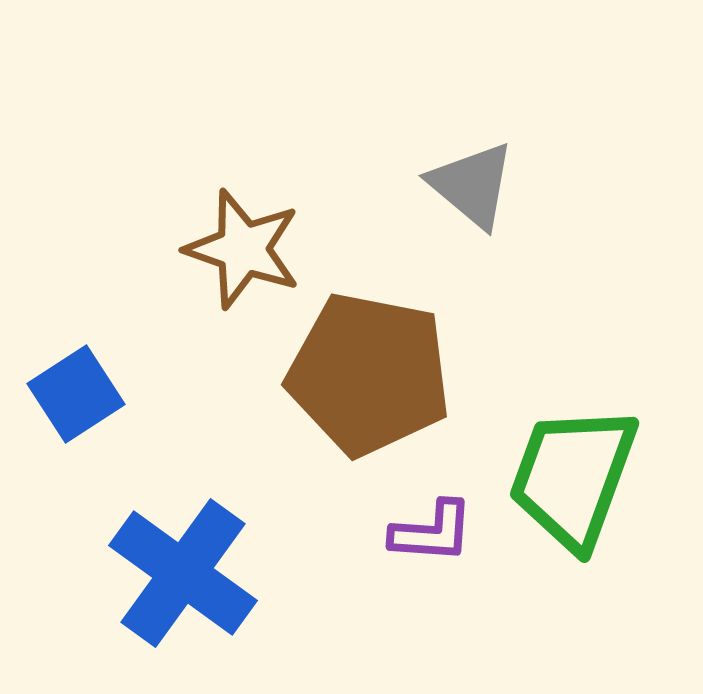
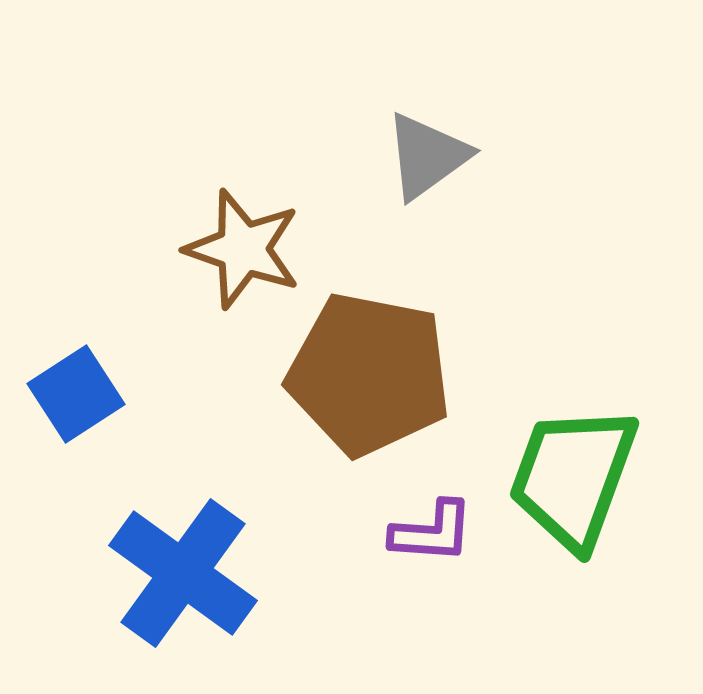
gray triangle: moved 45 px left, 29 px up; rotated 44 degrees clockwise
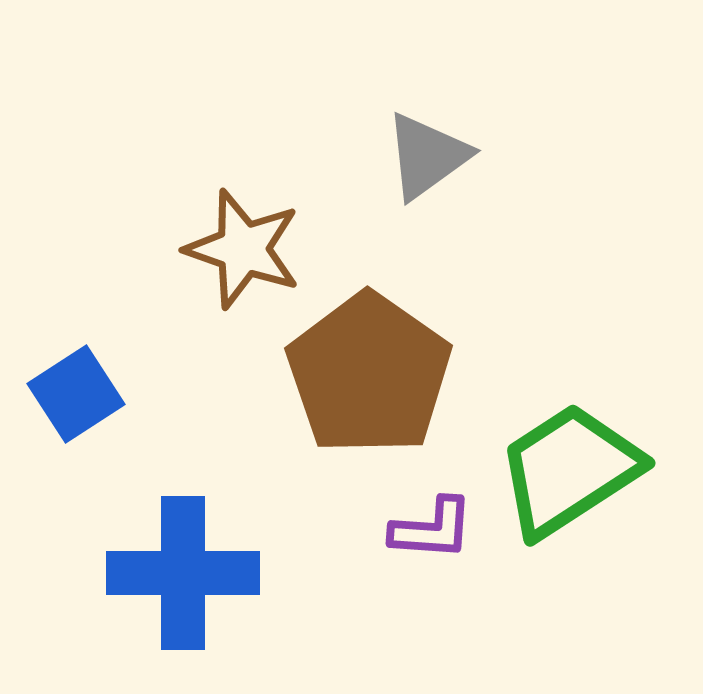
brown pentagon: rotated 24 degrees clockwise
green trapezoid: moved 4 px left, 7 px up; rotated 37 degrees clockwise
purple L-shape: moved 3 px up
blue cross: rotated 36 degrees counterclockwise
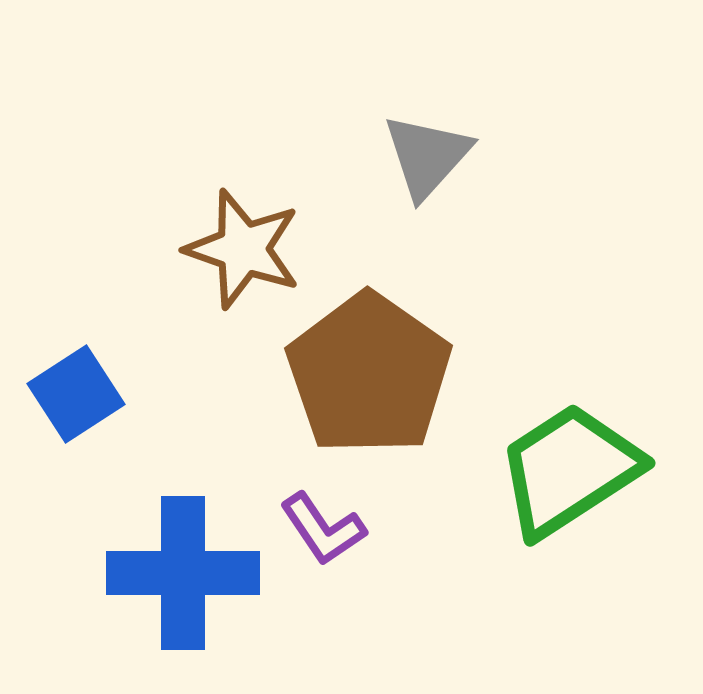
gray triangle: rotated 12 degrees counterclockwise
purple L-shape: moved 109 px left; rotated 52 degrees clockwise
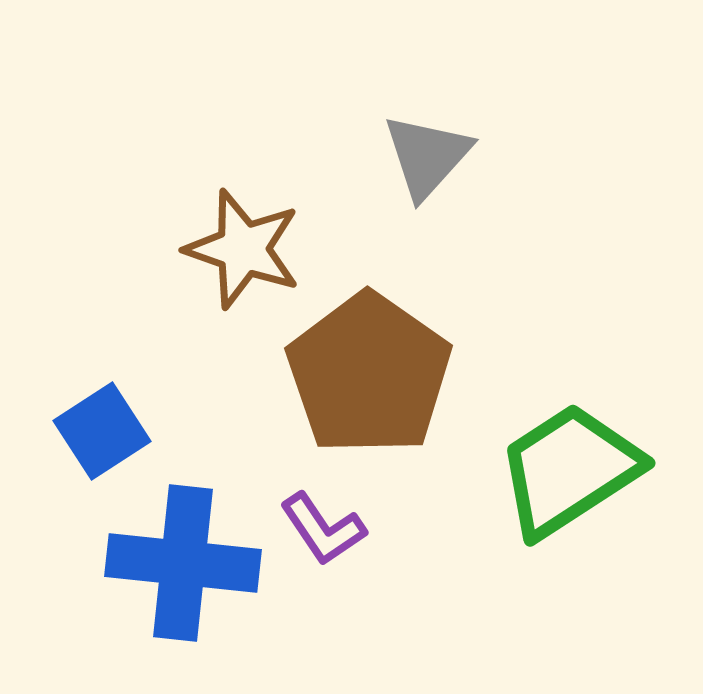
blue square: moved 26 px right, 37 px down
blue cross: moved 10 px up; rotated 6 degrees clockwise
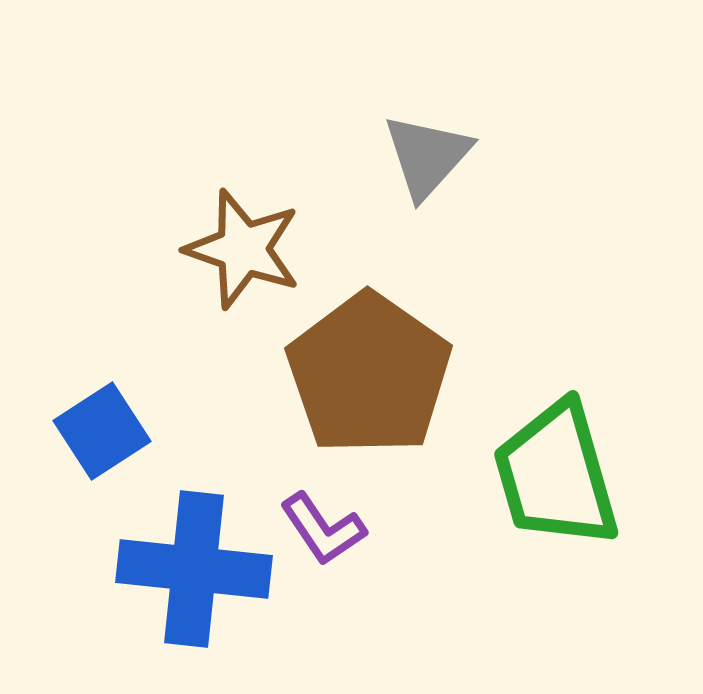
green trapezoid: moved 13 px left, 5 px down; rotated 73 degrees counterclockwise
blue cross: moved 11 px right, 6 px down
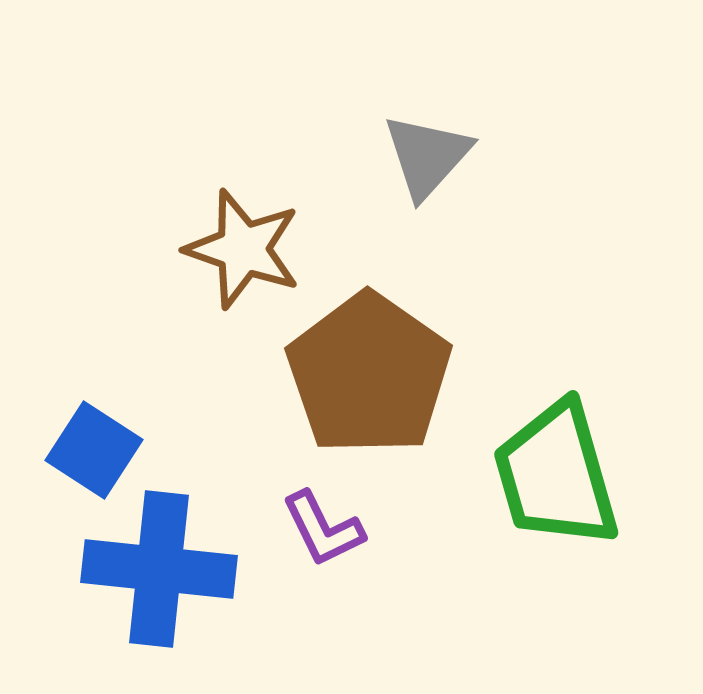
blue square: moved 8 px left, 19 px down; rotated 24 degrees counterclockwise
purple L-shape: rotated 8 degrees clockwise
blue cross: moved 35 px left
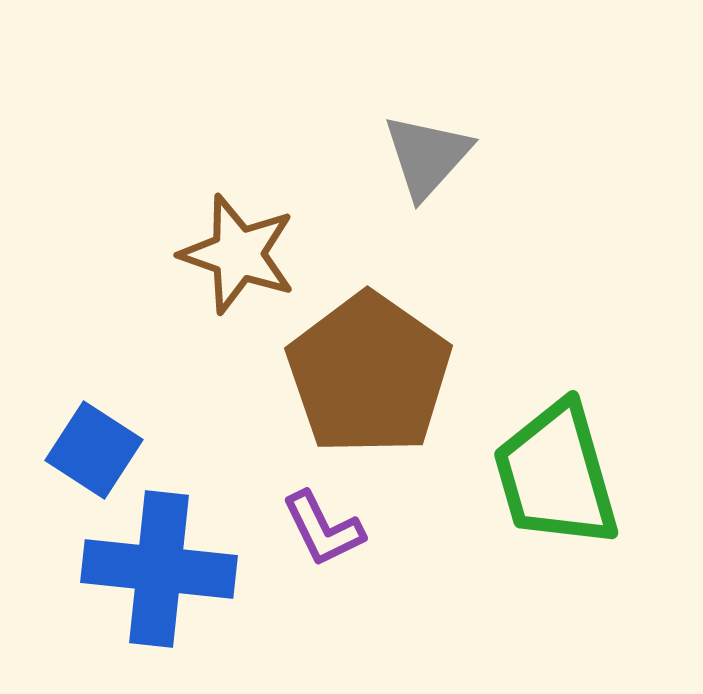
brown star: moved 5 px left, 5 px down
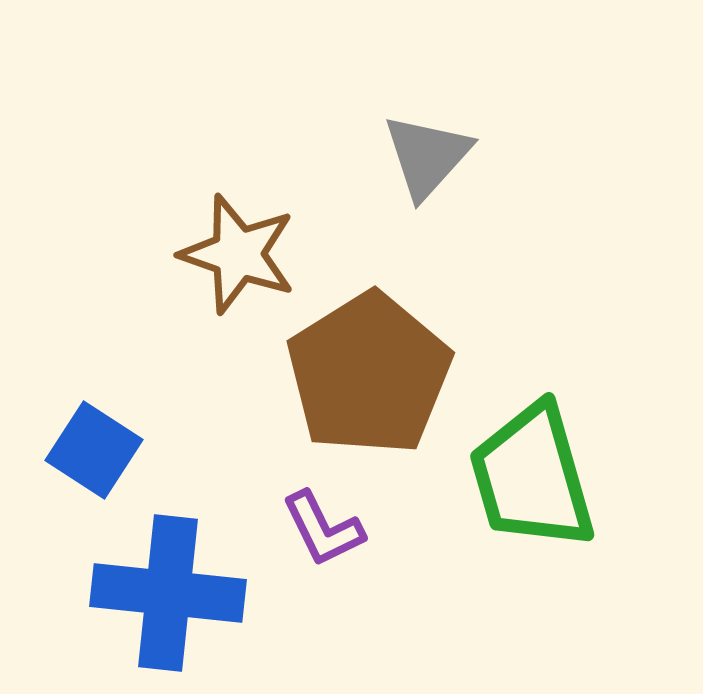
brown pentagon: rotated 5 degrees clockwise
green trapezoid: moved 24 px left, 2 px down
blue cross: moved 9 px right, 24 px down
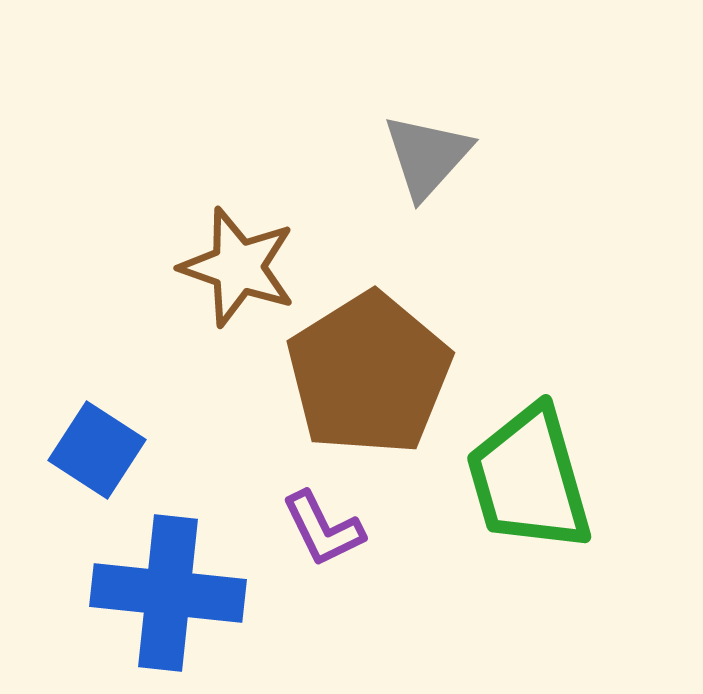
brown star: moved 13 px down
blue square: moved 3 px right
green trapezoid: moved 3 px left, 2 px down
